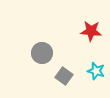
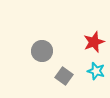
red star: moved 3 px right, 11 px down; rotated 25 degrees counterclockwise
gray circle: moved 2 px up
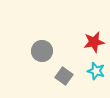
red star: rotated 10 degrees clockwise
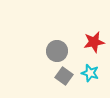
gray circle: moved 15 px right
cyan star: moved 6 px left, 2 px down
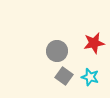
red star: moved 1 px down
cyan star: moved 4 px down
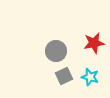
gray circle: moved 1 px left
gray square: rotated 30 degrees clockwise
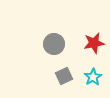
gray circle: moved 2 px left, 7 px up
cyan star: moved 3 px right; rotated 24 degrees clockwise
